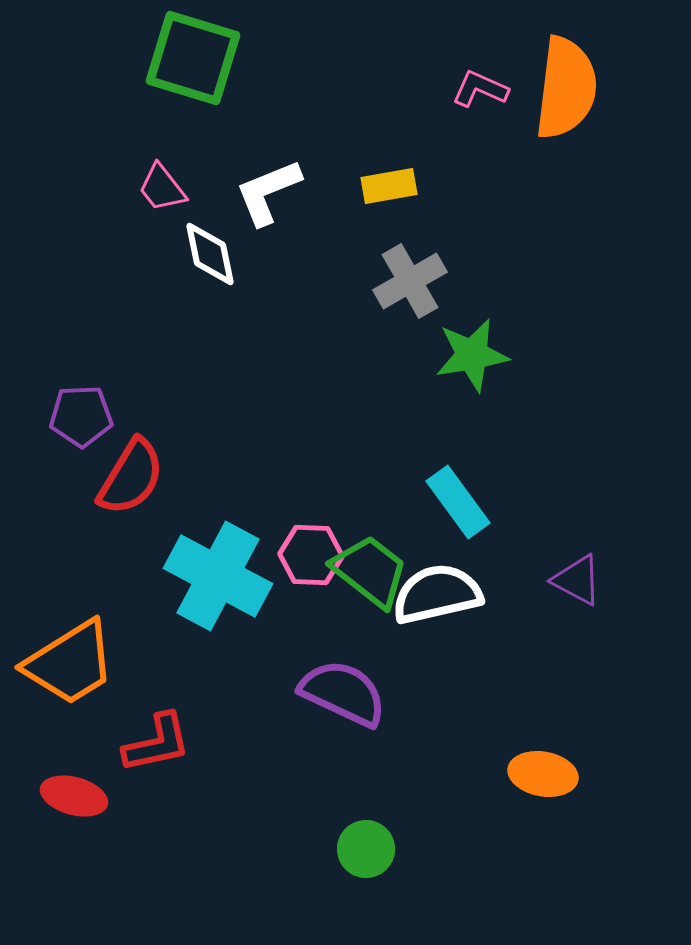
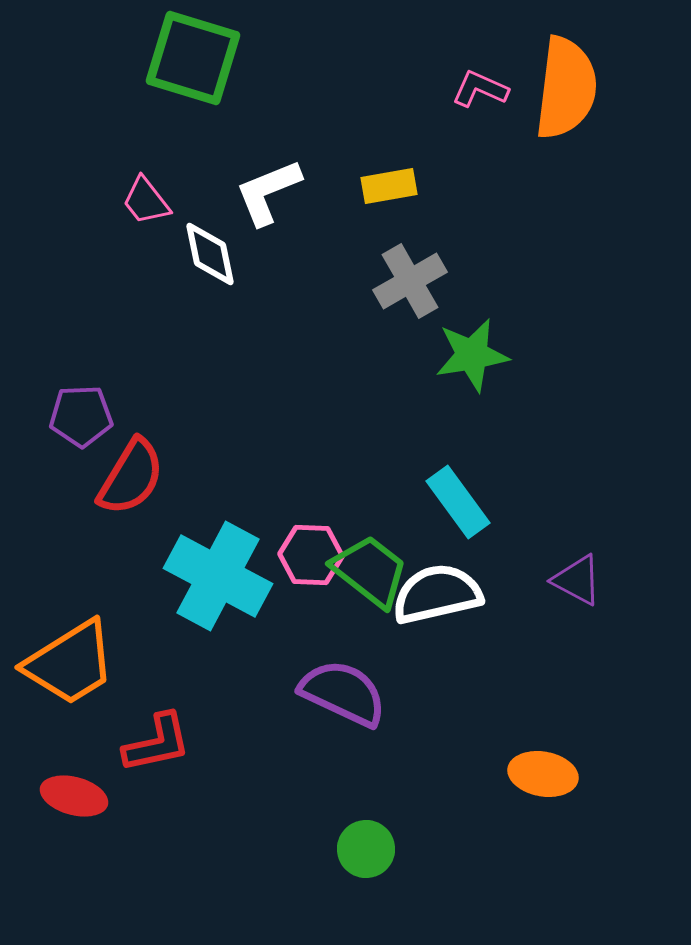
pink trapezoid: moved 16 px left, 13 px down
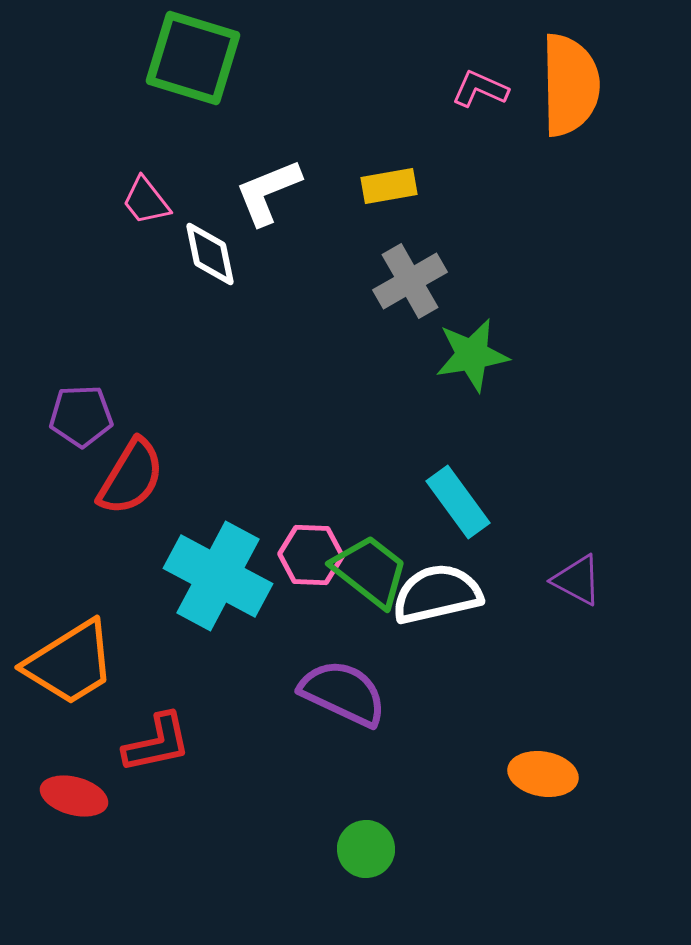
orange semicircle: moved 4 px right, 3 px up; rotated 8 degrees counterclockwise
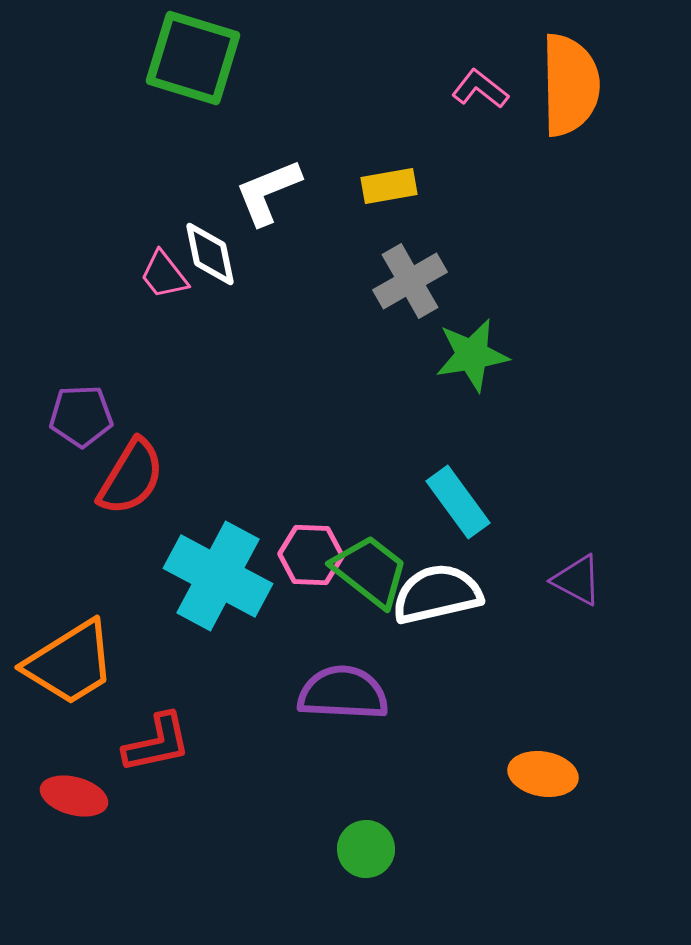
pink L-shape: rotated 14 degrees clockwise
pink trapezoid: moved 18 px right, 74 px down
purple semicircle: rotated 22 degrees counterclockwise
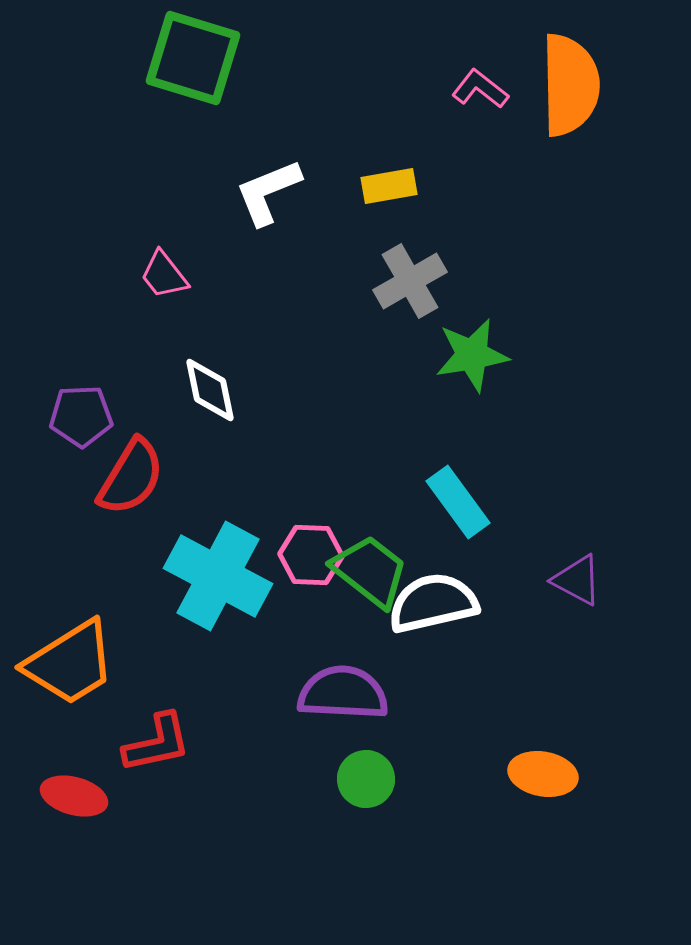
white diamond: moved 136 px down
white semicircle: moved 4 px left, 9 px down
green circle: moved 70 px up
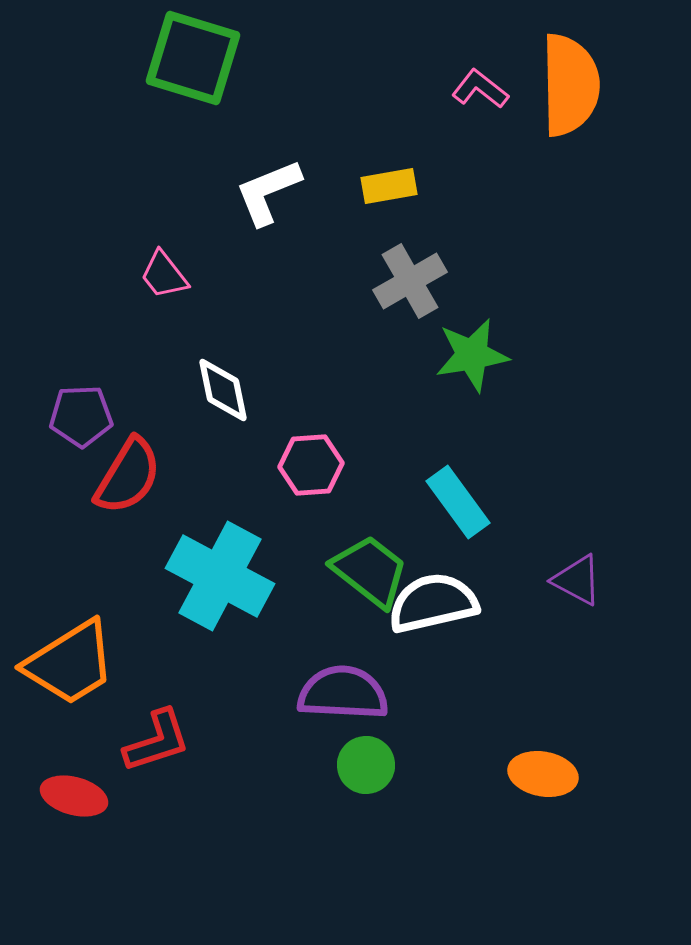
white diamond: moved 13 px right
red semicircle: moved 3 px left, 1 px up
pink hexagon: moved 90 px up; rotated 6 degrees counterclockwise
cyan cross: moved 2 px right
red L-shape: moved 2 px up; rotated 6 degrees counterclockwise
green circle: moved 14 px up
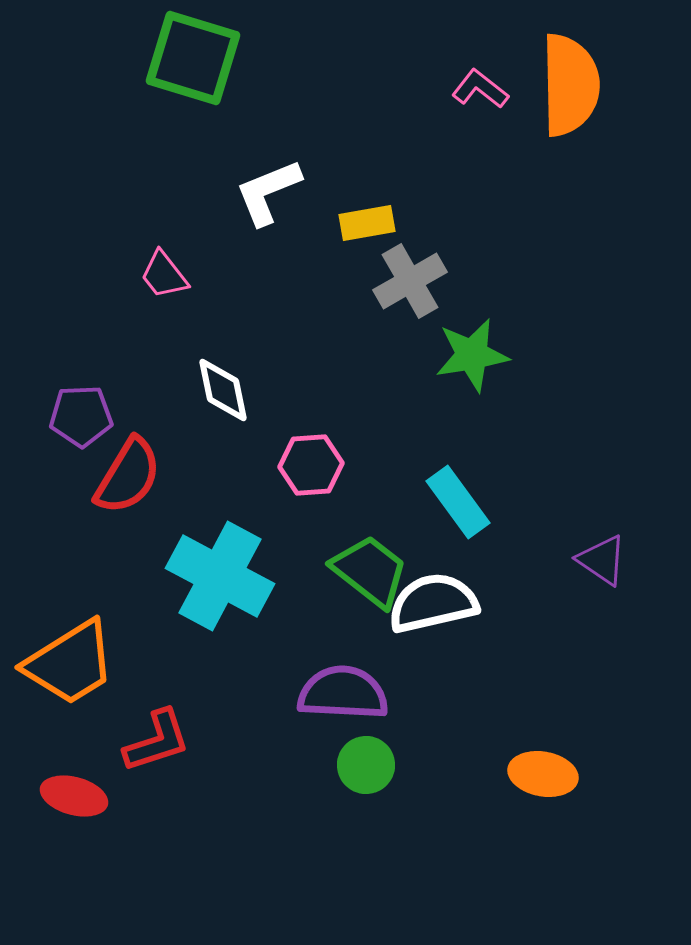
yellow rectangle: moved 22 px left, 37 px down
purple triangle: moved 25 px right, 20 px up; rotated 6 degrees clockwise
